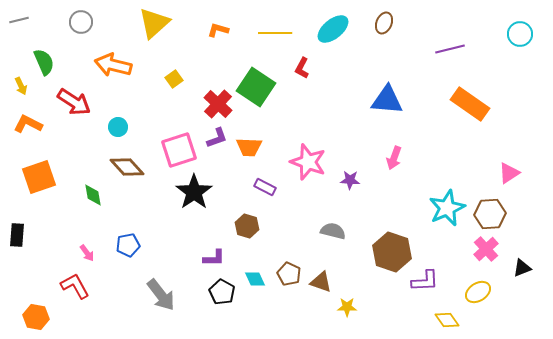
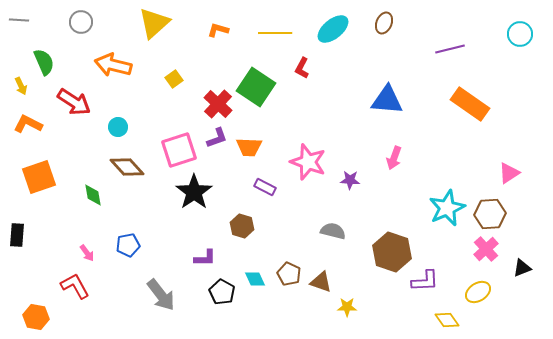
gray line at (19, 20): rotated 18 degrees clockwise
brown hexagon at (247, 226): moved 5 px left
purple L-shape at (214, 258): moved 9 px left
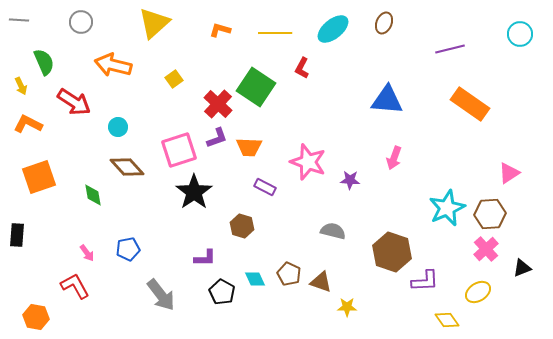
orange L-shape at (218, 30): moved 2 px right
blue pentagon at (128, 245): moved 4 px down
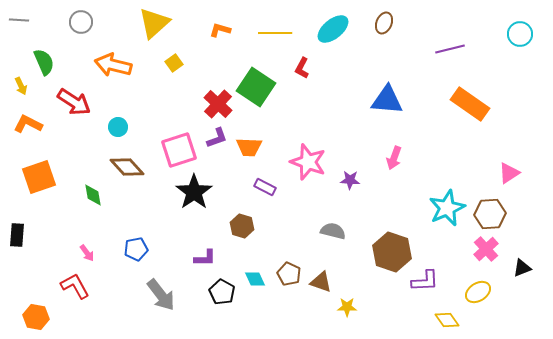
yellow square at (174, 79): moved 16 px up
blue pentagon at (128, 249): moved 8 px right
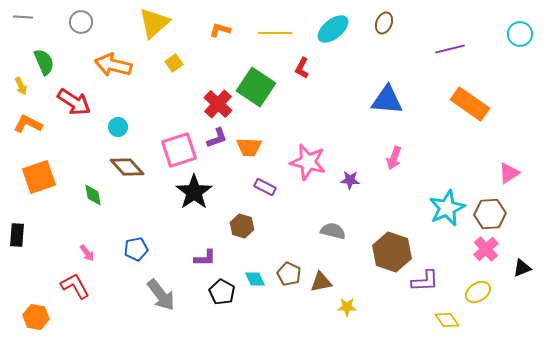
gray line at (19, 20): moved 4 px right, 3 px up
pink star at (308, 162): rotated 6 degrees counterclockwise
brown triangle at (321, 282): rotated 30 degrees counterclockwise
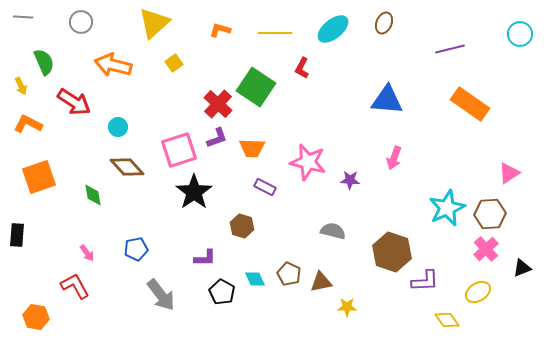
orange trapezoid at (249, 147): moved 3 px right, 1 px down
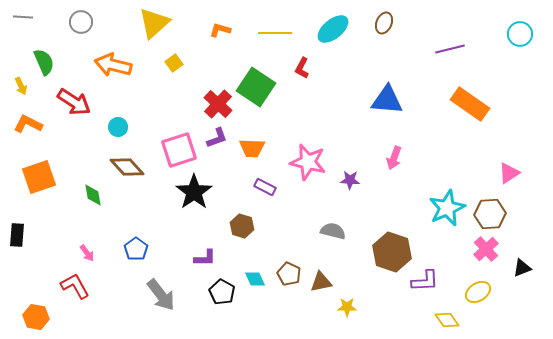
blue pentagon at (136, 249): rotated 25 degrees counterclockwise
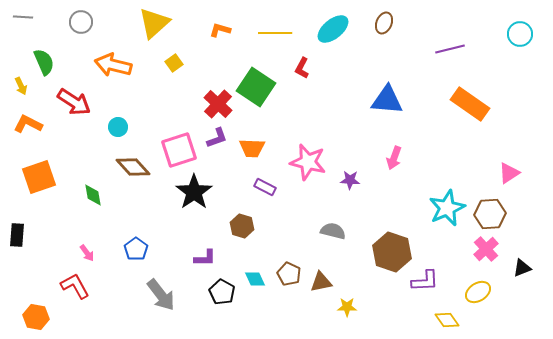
brown diamond at (127, 167): moved 6 px right
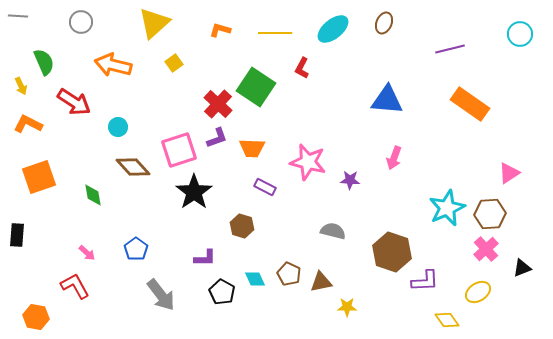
gray line at (23, 17): moved 5 px left, 1 px up
pink arrow at (87, 253): rotated 12 degrees counterclockwise
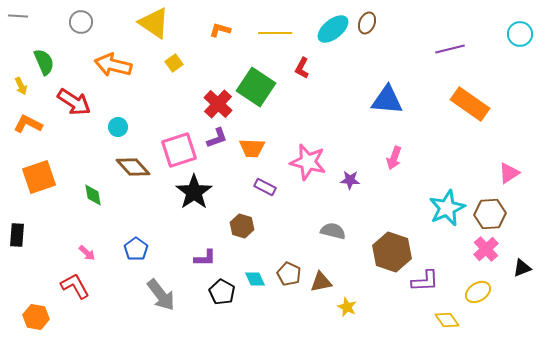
yellow triangle at (154, 23): rotated 44 degrees counterclockwise
brown ellipse at (384, 23): moved 17 px left
yellow star at (347, 307): rotated 24 degrees clockwise
